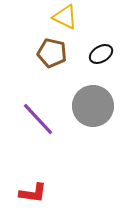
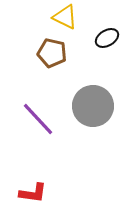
black ellipse: moved 6 px right, 16 px up
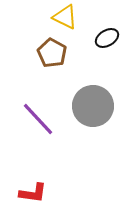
brown pentagon: rotated 16 degrees clockwise
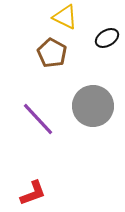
red L-shape: rotated 28 degrees counterclockwise
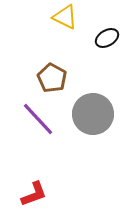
brown pentagon: moved 25 px down
gray circle: moved 8 px down
red L-shape: moved 1 px right, 1 px down
